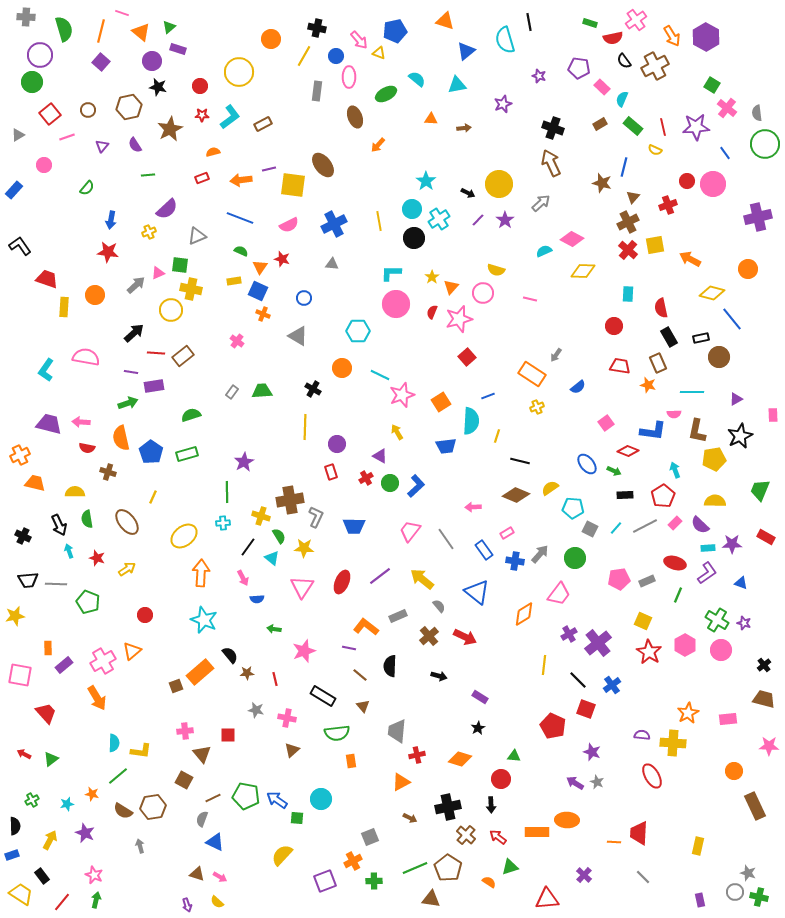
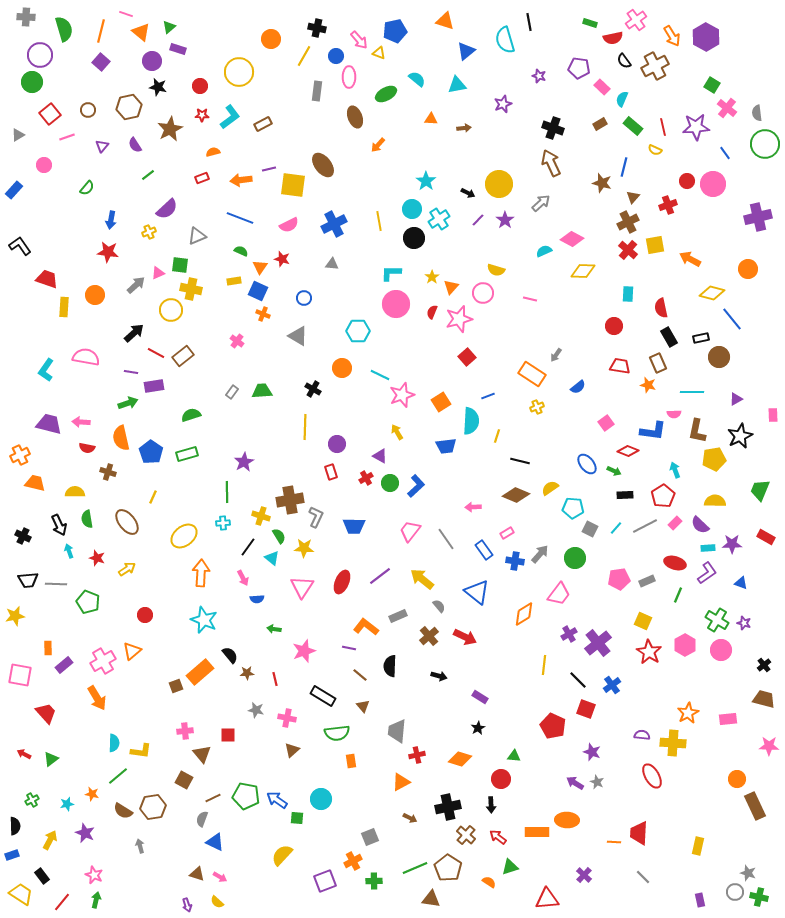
pink line at (122, 13): moved 4 px right, 1 px down
green line at (148, 175): rotated 32 degrees counterclockwise
red line at (156, 353): rotated 24 degrees clockwise
orange circle at (734, 771): moved 3 px right, 8 px down
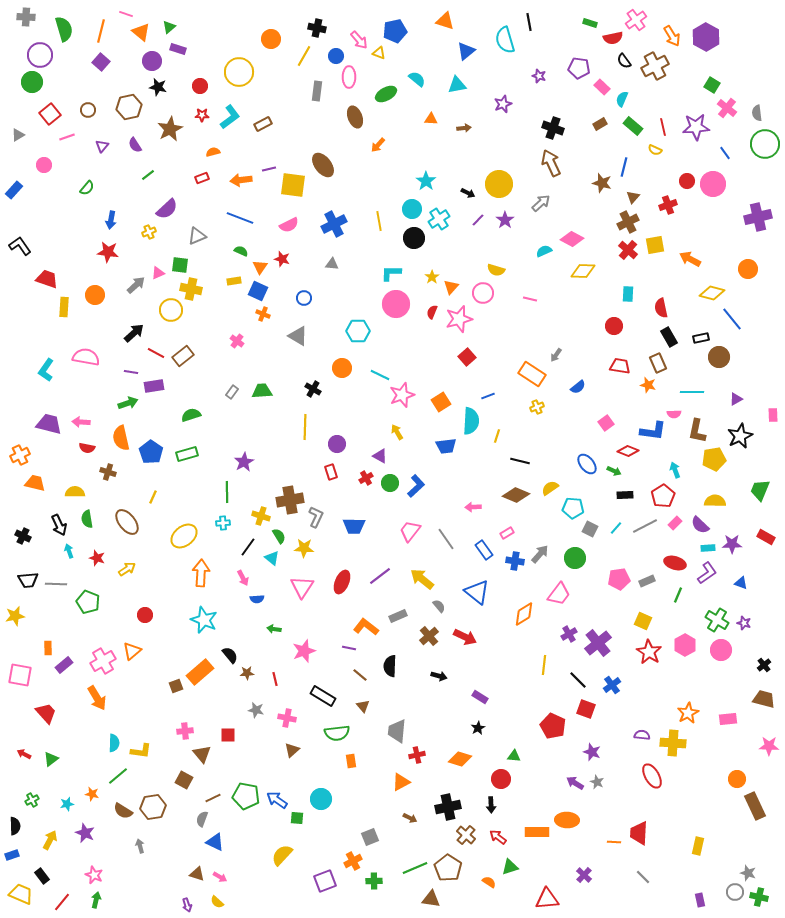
yellow trapezoid at (21, 894): rotated 10 degrees counterclockwise
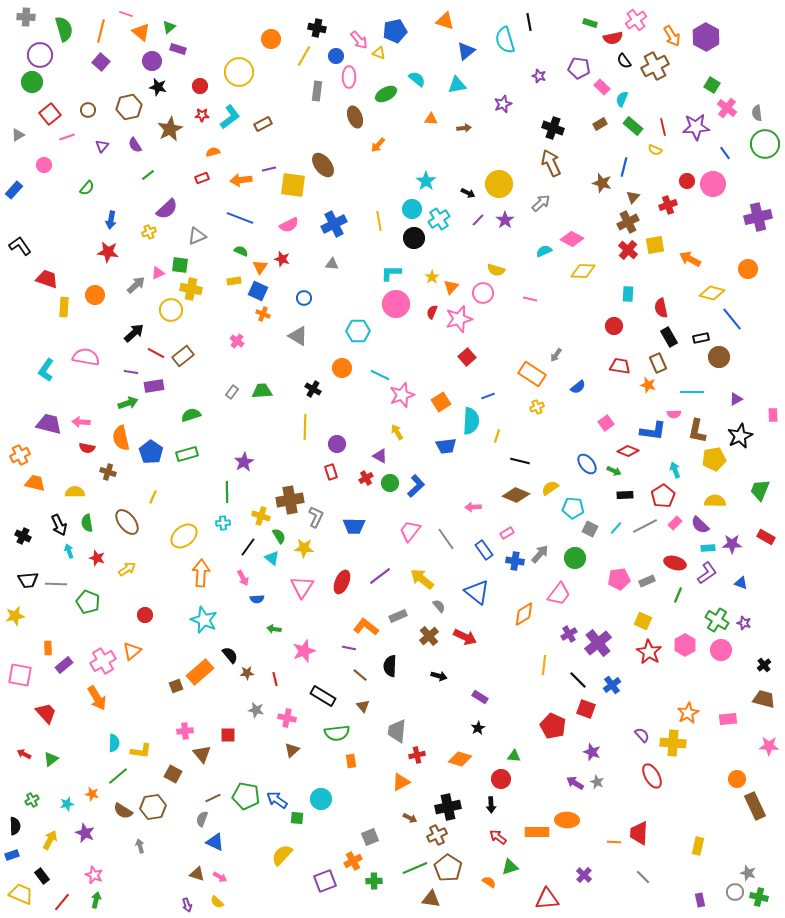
green semicircle at (87, 519): moved 4 px down
purple semicircle at (642, 735): rotated 42 degrees clockwise
brown square at (184, 780): moved 11 px left, 6 px up
brown cross at (466, 835): moved 29 px left; rotated 24 degrees clockwise
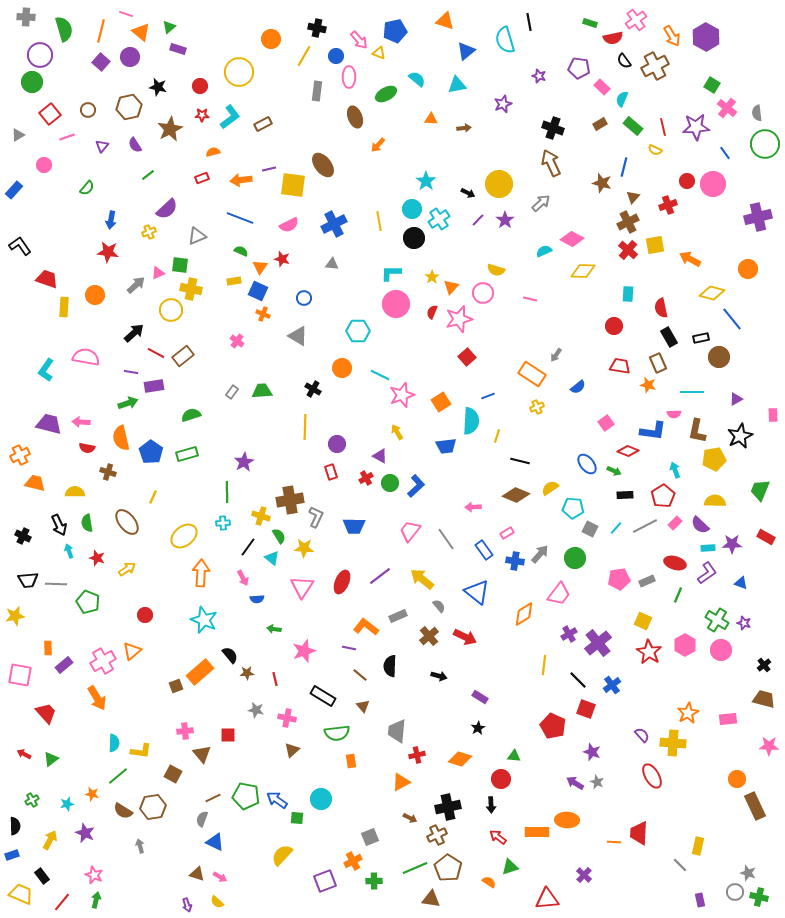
purple circle at (152, 61): moved 22 px left, 4 px up
gray line at (643, 877): moved 37 px right, 12 px up
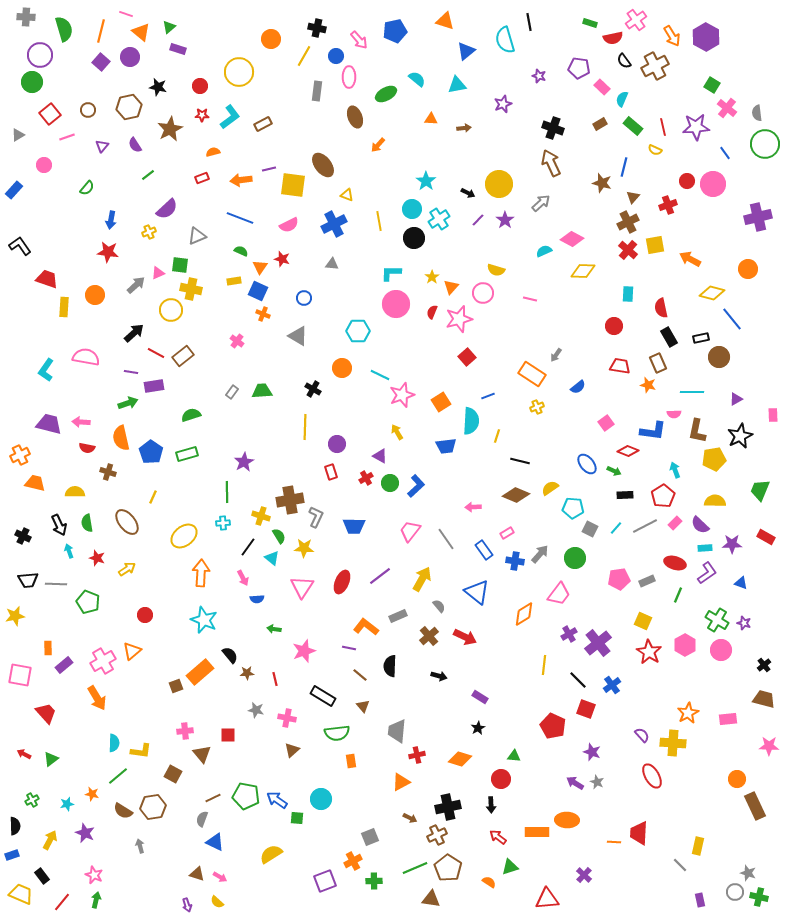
yellow triangle at (379, 53): moved 32 px left, 142 px down
cyan rectangle at (708, 548): moved 3 px left
yellow arrow at (422, 579): rotated 80 degrees clockwise
yellow semicircle at (282, 855): moved 11 px left, 1 px up; rotated 15 degrees clockwise
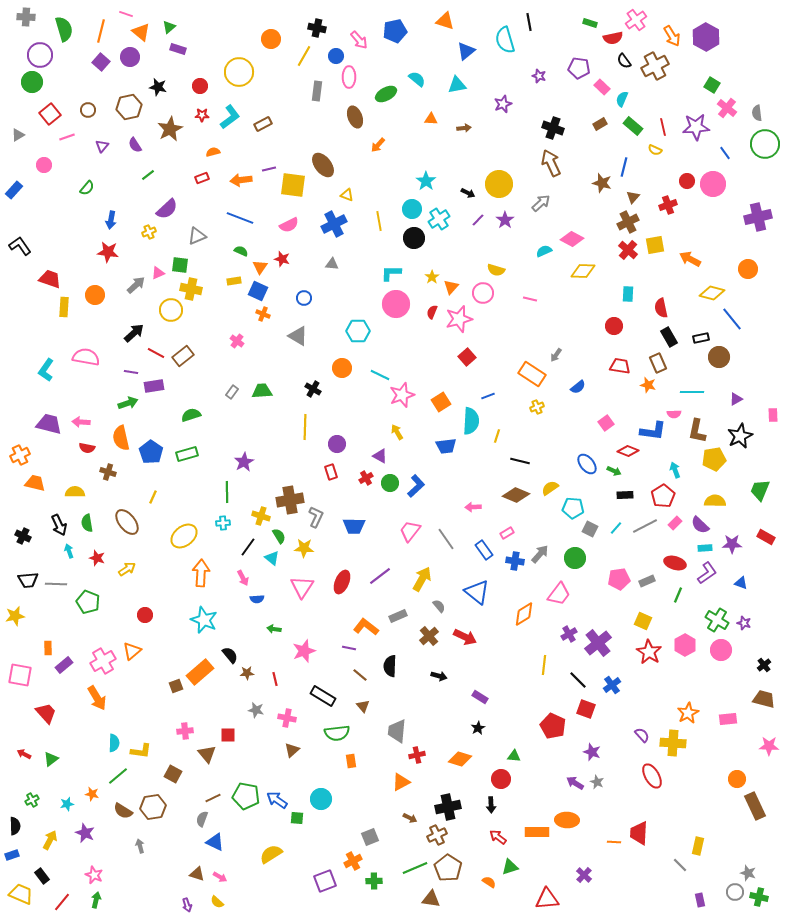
red trapezoid at (47, 279): moved 3 px right
brown triangle at (202, 754): moved 5 px right
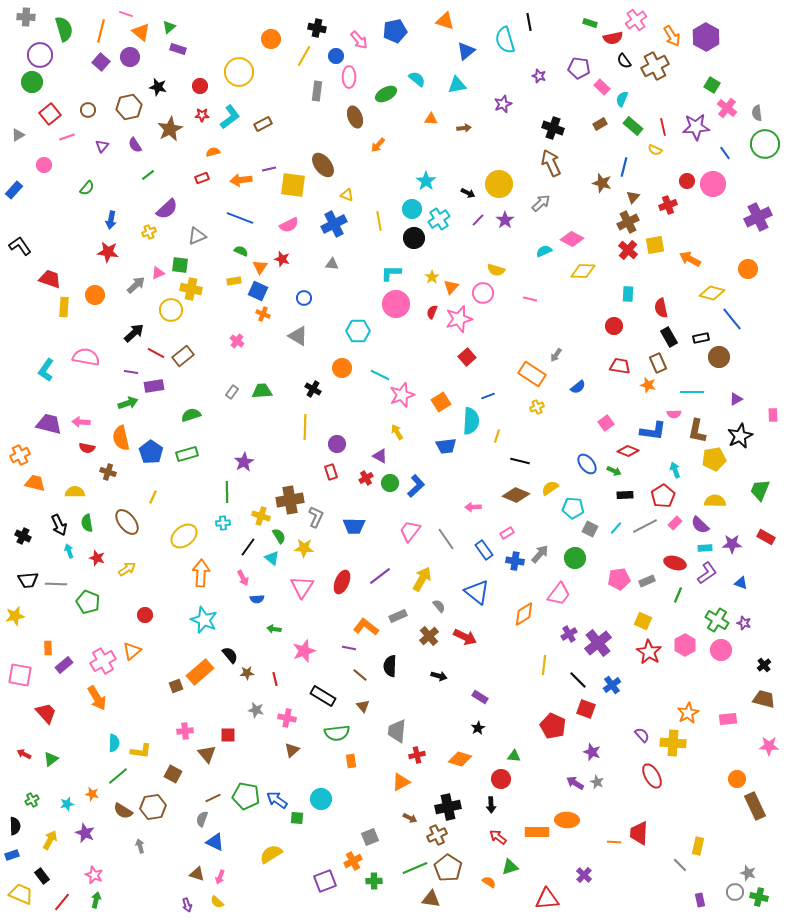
purple cross at (758, 217): rotated 12 degrees counterclockwise
pink arrow at (220, 877): rotated 80 degrees clockwise
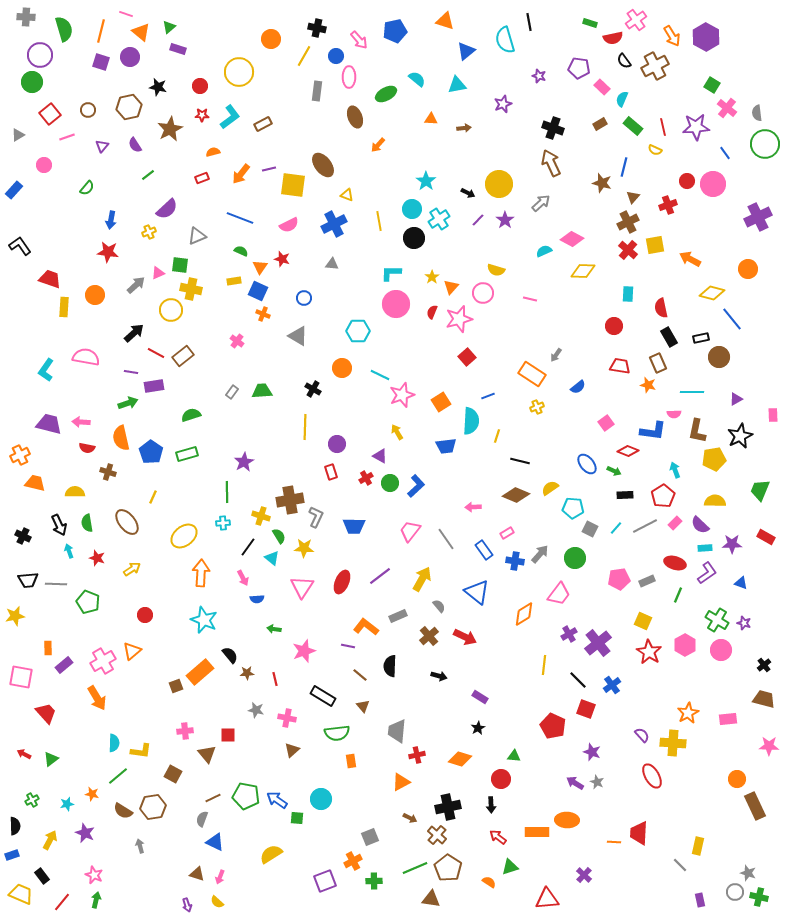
purple square at (101, 62): rotated 24 degrees counterclockwise
orange arrow at (241, 180): moved 6 px up; rotated 45 degrees counterclockwise
yellow arrow at (127, 569): moved 5 px right
purple line at (349, 648): moved 1 px left, 2 px up
pink square at (20, 675): moved 1 px right, 2 px down
brown cross at (437, 835): rotated 24 degrees counterclockwise
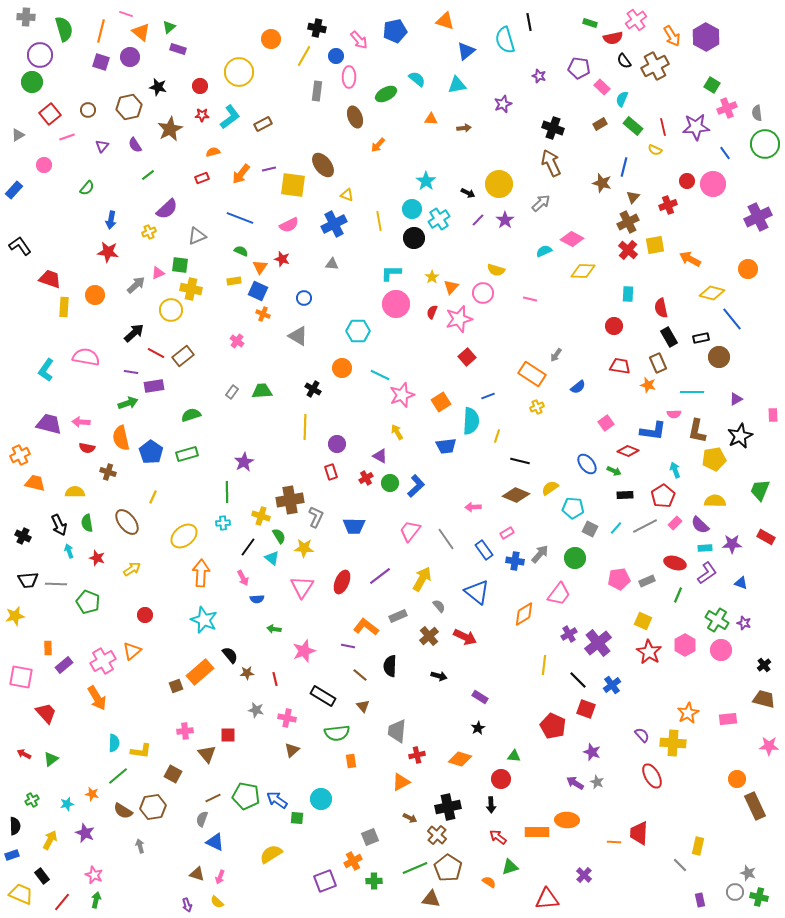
pink cross at (727, 108): rotated 30 degrees clockwise
